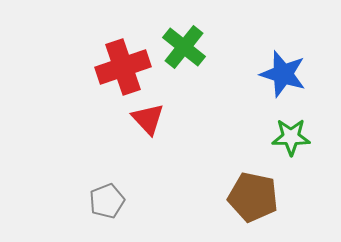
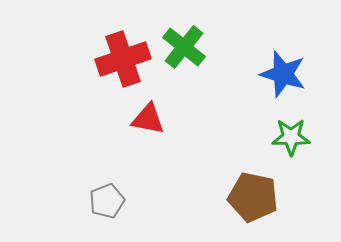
red cross: moved 8 px up
red triangle: rotated 36 degrees counterclockwise
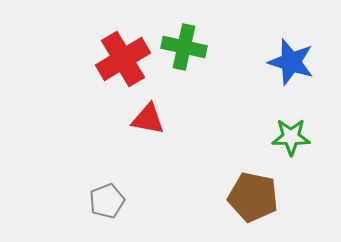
green cross: rotated 27 degrees counterclockwise
red cross: rotated 12 degrees counterclockwise
blue star: moved 8 px right, 12 px up
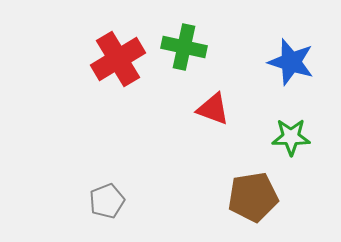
red cross: moved 5 px left
red triangle: moved 65 px right, 10 px up; rotated 9 degrees clockwise
brown pentagon: rotated 21 degrees counterclockwise
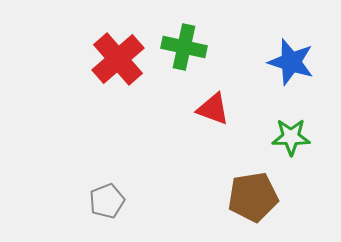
red cross: rotated 10 degrees counterclockwise
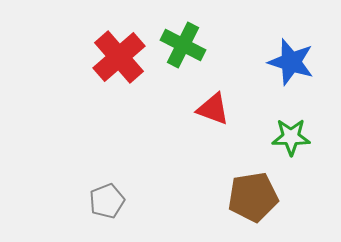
green cross: moved 1 px left, 2 px up; rotated 15 degrees clockwise
red cross: moved 1 px right, 2 px up
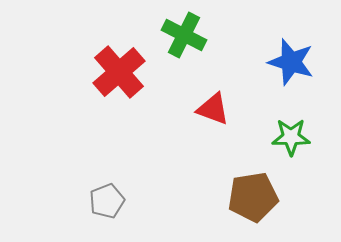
green cross: moved 1 px right, 10 px up
red cross: moved 15 px down
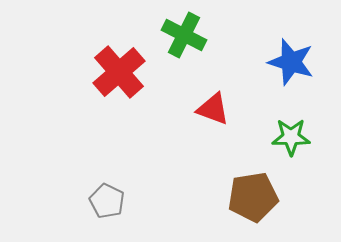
gray pentagon: rotated 24 degrees counterclockwise
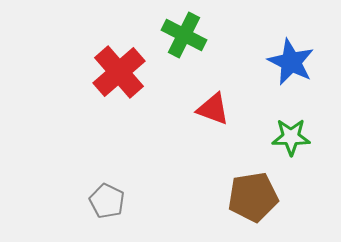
blue star: rotated 9 degrees clockwise
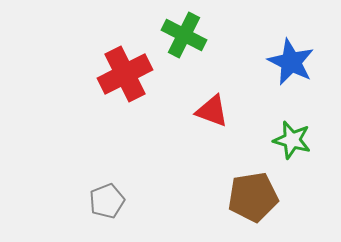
red cross: moved 6 px right, 2 px down; rotated 14 degrees clockwise
red triangle: moved 1 px left, 2 px down
green star: moved 1 px right, 3 px down; rotated 15 degrees clockwise
gray pentagon: rotated 24 degrees clockwise
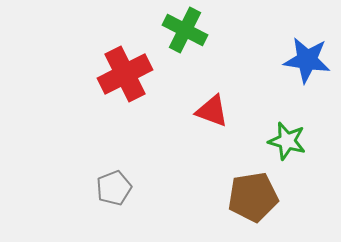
green cross: moved 1 px right, 5 px up
blue star: moved 16 px right, 2 px up; rotated 18 degrees counterclockwise
green star: moved 5 px left, 1 px down
gray pentagon: moved 7 px right, 13 px up
